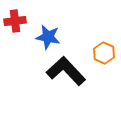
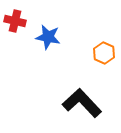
red cross: rotated 20 degrees clockwise
black L-shape: moved 16 px right, 32 px down
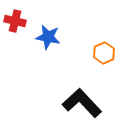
orange hexagon: rotated 10 degrees clockwise
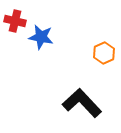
blue star: moved 7 px left
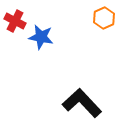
red cross: rotated 15 degrees clockwise
orange hexagon: moved 35 px up
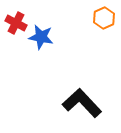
red cross: moved 1 px right, 2 px down
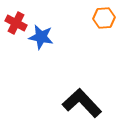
orange hexagon: rotated 20 degrees clockwise
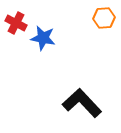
blue star: moved 2 px right, 1 px down
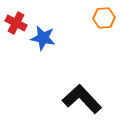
black L-shape: moved 4 px up
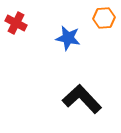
blue star: moved 25 px right
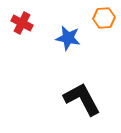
red cross: moved 6 px right
black L-shape: rotated 15 degrees clockwise
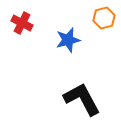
orange hexagon: rotated 10 degrees counterclockwise
blue star: moved 2 px down; rotated 25 degrees counterclockwise
